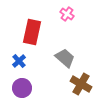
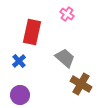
purple circle: moved 2 px left, 7 px down
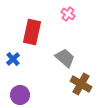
pink cross: moved 1 px right
blue cross: moved 6 px left, 2 px up
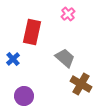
pink cross: rotated 16 degrees clockwise
purple circle: moved 4 px right, 1 px down
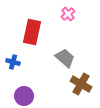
blue cross: moved 3 px down; rotated 32 degrees counterclockwise
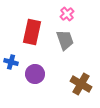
pink cross: moved 1 px left
gray trapezoid: moved 18 px up; rotated 30 degrees clockwise
blue cross: moved 2 px left
purple circle: moved 11 px right, 22 px up
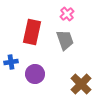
blue cross: rotated 24 degrees counterclockwise
brown cross: rotated 15 degrees clockwise
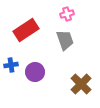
pink cross: rotated 24 degrees clockwise
red rectangle: moved 6 px left, 2 px up; rotated 45 degrees clockwise
blue cross: moved 3 px down
purple circle: moved 2 px up
